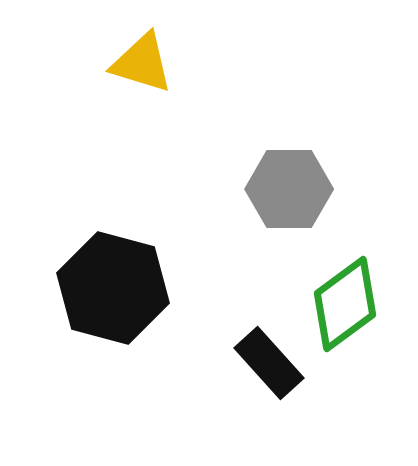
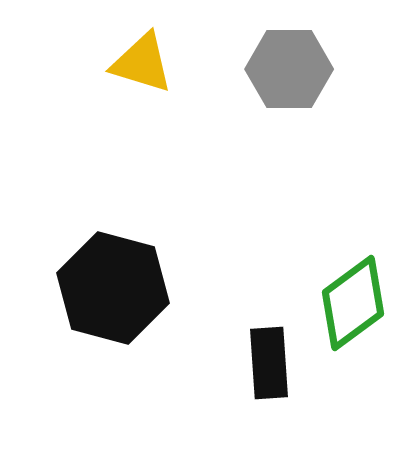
gray hexagon: moved 120 px up
green diamond: moved 8 px right, 1 px up
black rectangle: rotated 38 degrees clockwise
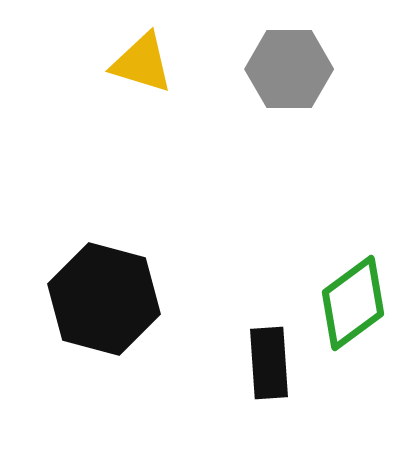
black hexagon: moved 9 px left, 11 px down
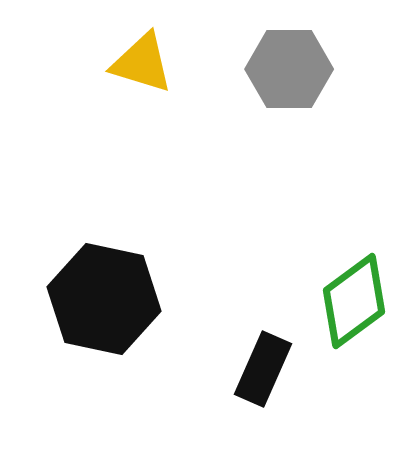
black hexagon: rotated 3 degrees counterclockwise
green diamond: moved 1 px right, 2 px up
black rectangle: moved 6 px left, 6 px down; rotated 28 degrees clockwise
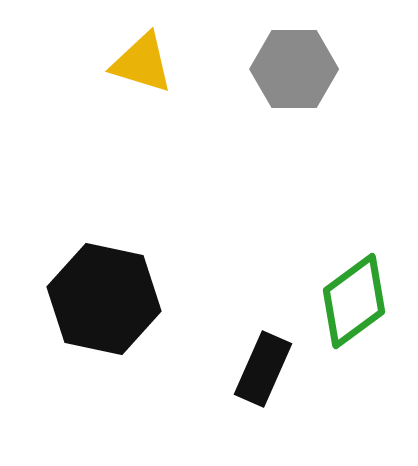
gray hexagon: moved 5 px right
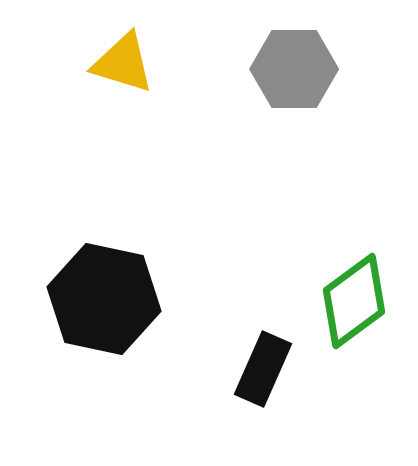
yellow triangle: moved 19 px left
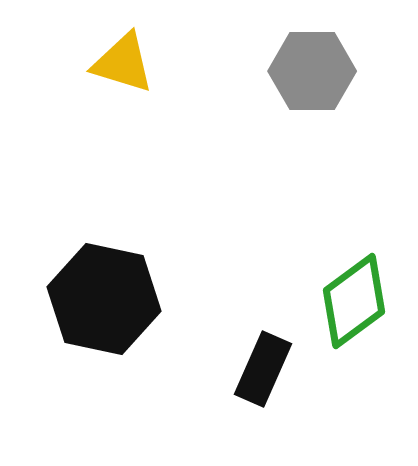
gray hexagon: moved 18 px right, 2 px down
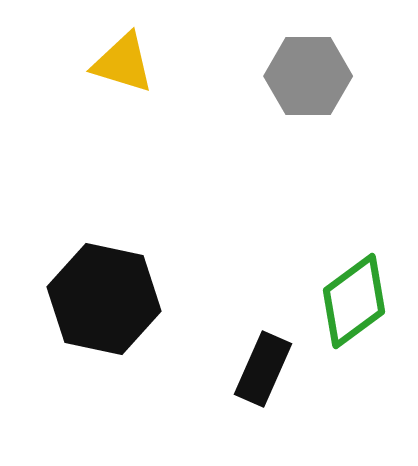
gray hexagon: moved 4 px left, 5 px down
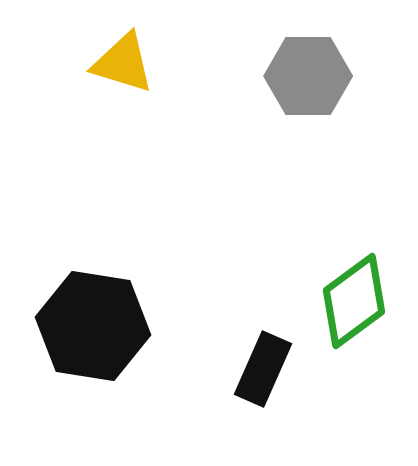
black hexagon: moved 11 px left, 27 px down; rotated 3 degrees counterclockwise
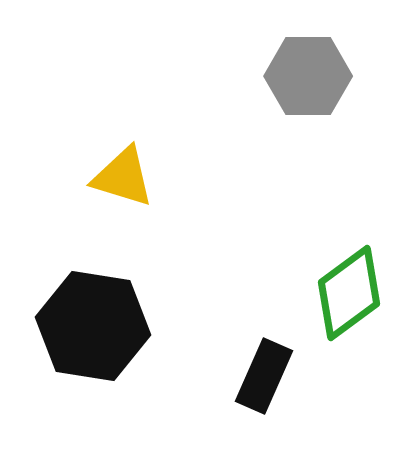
yellow triangle: moved 114 px down
green diamond: moved 5 px left, 8 px up
black rectangle: moved 1 px right, 7 px down
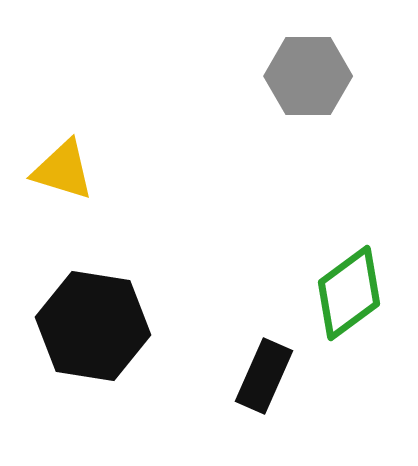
yellow triangle: moved 60 px left, 7 px up
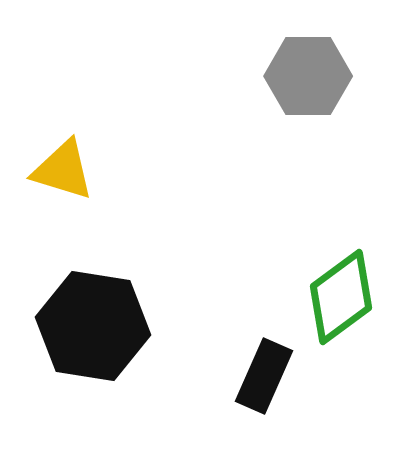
green diamond: moved 8 px left, 4 px down
